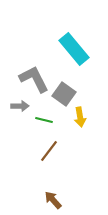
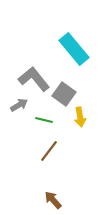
gray L-shape: rotated 12 degrees counterclockwise
gray arrow: moved 1 px left, 1 px up; rotated 30 degrees counterclockwise
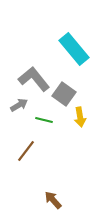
brown line: moved 23 px left
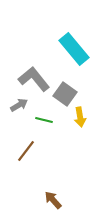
gray square: moved 1 px right
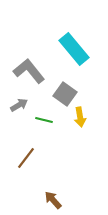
gray L-shape: moved 5 px left, 8 px up
brown line: moved 7 px down
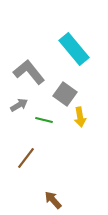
gray L-shape: moved 1 px down
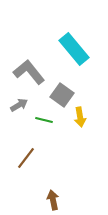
gray square: moved 3 px left, 1 px down
brown arrow: rotated 30 degrees clockwise
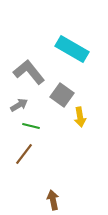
cyan rectangle: moved 2 px left; rotated 20 degrees counterclockwise
green line: moved 13 px left, 6 px down
brown line: moved 2 px left, 4 px up
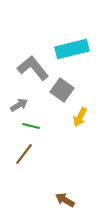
cyan rectangle: rotated 44 degrees counterclockwise
gray L-shape: moved 4 px right, 4 px up
gray square: moved 5 px up
yellow arrow: rotated 36 degrees clockwise
brown arrow: moved 12 px right; rotated 48 degrees counterclockwise
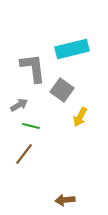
gray L-shape: rotated 32 degrees clockwise
brown arrow: rotated 36 degrees counterclockwise
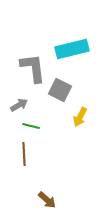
gray square: moved 2 px left; rotated 10 degrees counterclockwise
brown line: rotated 40 degrees counterclockwise
brown arrow: moved 18 px left; rotated 132 degrees counterclockwise
